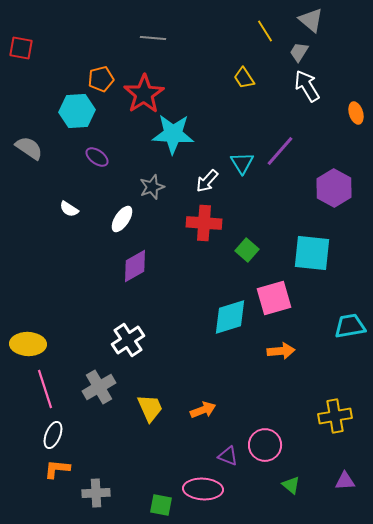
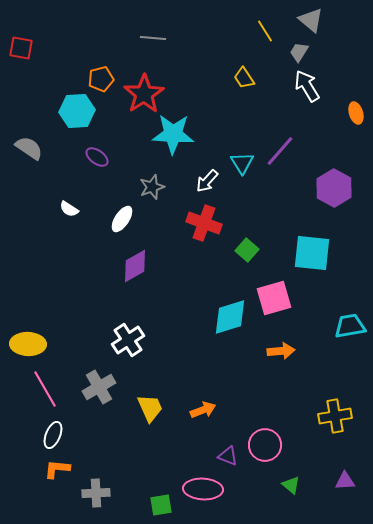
red cross at (204, 223): rotated 16 degrees clockwise
pink line at (45, 389): rotated 12 degrees counterclockwise
green square at (161, 505): rotated 20 degrees counterclockwise
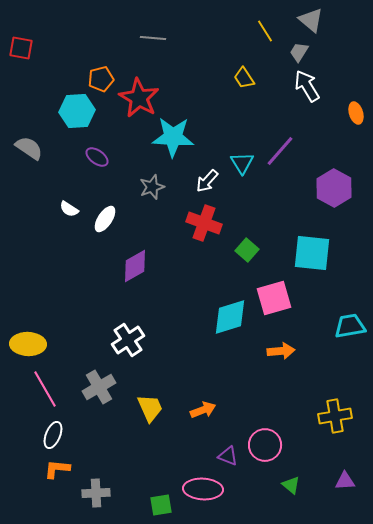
red star at (144, 94): moved 5 px left, 4 px down; rotated 9 degrees counterclockwise
cyan star at (173, 134): moved 3 px down
white ellipse at (122, 219): moved 17 px left
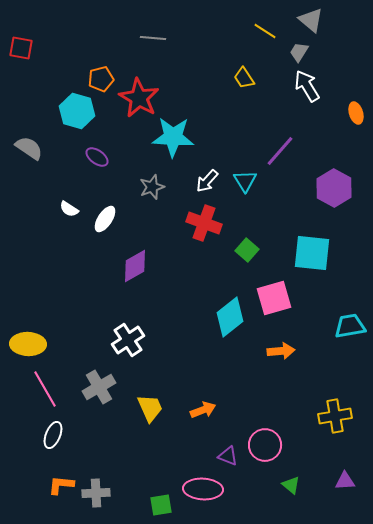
yellow line at (265, 31): rotated 25 degrees counterclockwise
cyan hexagon at (77, 111): rotated 20 degrees clockwise
cyan triangle at (242, 163): moved 3 px right, 18 px down
cyan diamond at (230, 317): rotated 21 degrees counterclockwise
orange L-shape at (57, 469): moved 4 px right, 16 px down
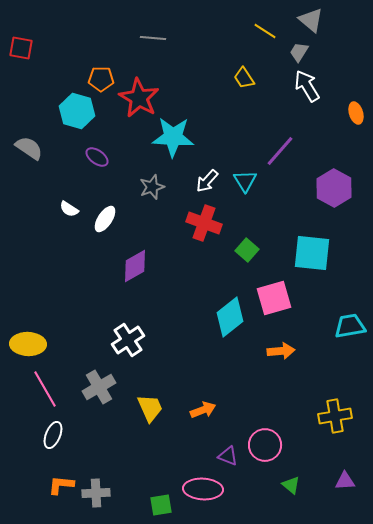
orange pentagon at (101, 79): rotated 15 degrees clockwise
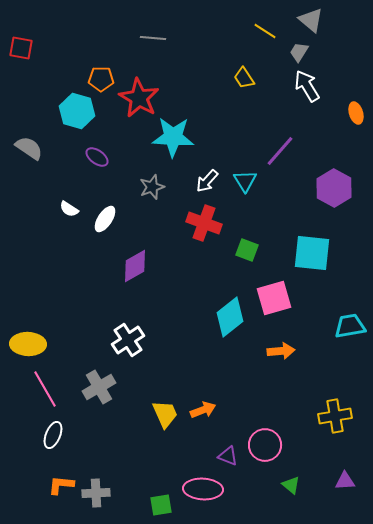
green square at (247, 250): rotated 20 degrees counterclockwise
yellow trapezoid at (150, 408): moved 15 px right, 6 px down
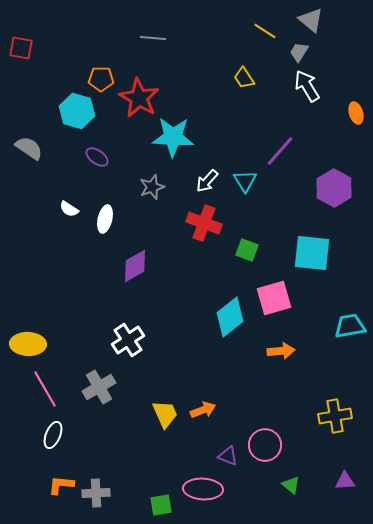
white ellipse at (105, 219): rotated 20 degrees counterclockwise
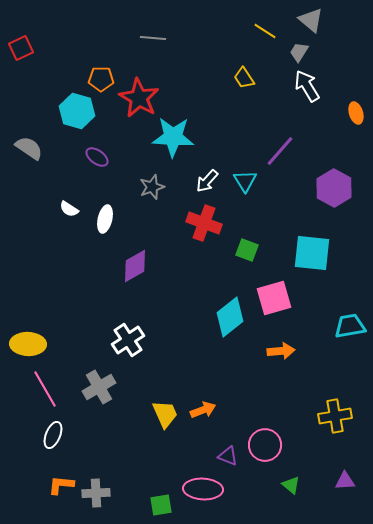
red square at (21, 48): rotated 35 degrees counterclockwise
